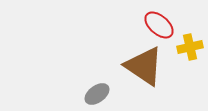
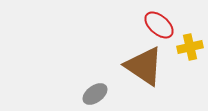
gray ellipse: moved 2 px left
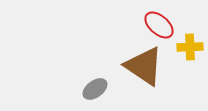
yellow cross: rotated 10 degrees clockwise
gray ellipse: moved 5 px up
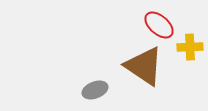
gray ellipse: moved 1 px down; rotated 15 degrees clockwise
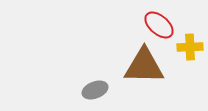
brown triangle: rotated 33 degrees counterclockwise
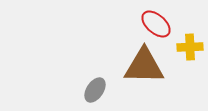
red ellipse: moved 3 px left, 1 px up
gray ellipse: rotated 35 degrees counterclockwise
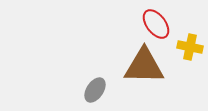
red ellipse: rotated 12 degrees clockwise
yellow cross: rotated 15 degrees clockwise
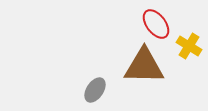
yellow cross: moved 1 px left, 1 px up; rotated 20 degrees clockwise
